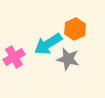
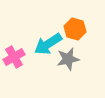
orange hexagon: rotated 20 degrees counterclockwise
gray star: rotated 25 degrees counterclockwise
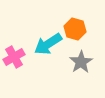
gray star: moved 13 px right, 3 px down; rotated 20 degrees counterclockwise
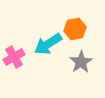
orange hexagon: rotated 25 degrees counterclockwise
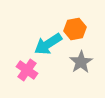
pink cross: moved 13 px right, 13 px down; rotated 25 degrees counterclockwise
